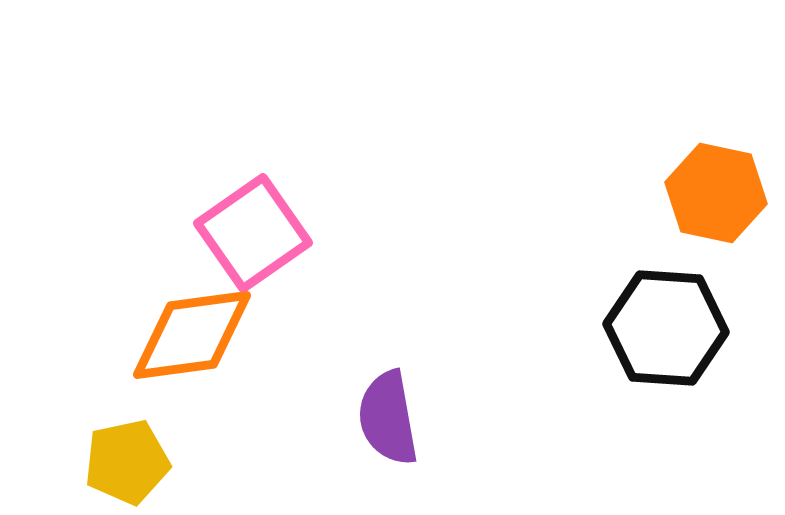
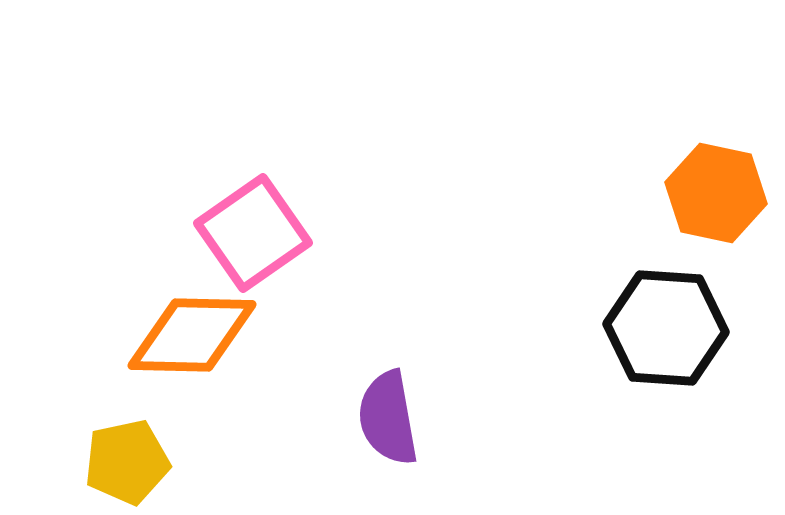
orange diamond: rotated 9 degrees clockwise
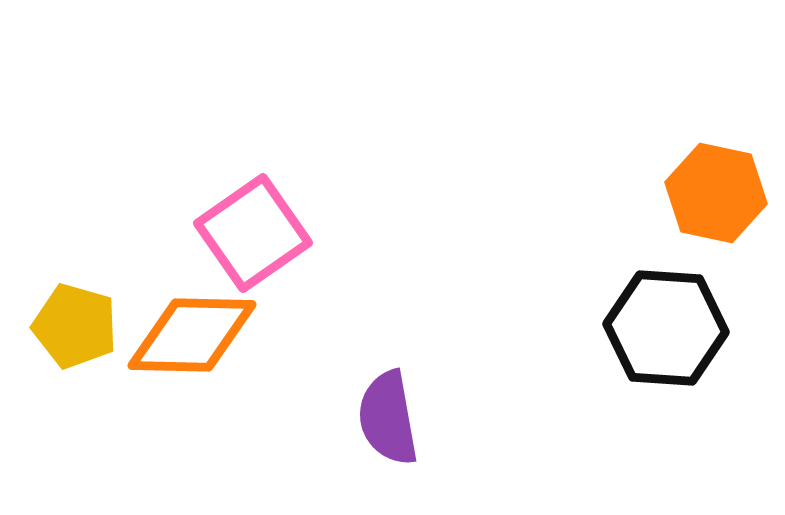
yellow pentagon: moved 52 px left, 136 px up; rotated 28 degrees clockwise
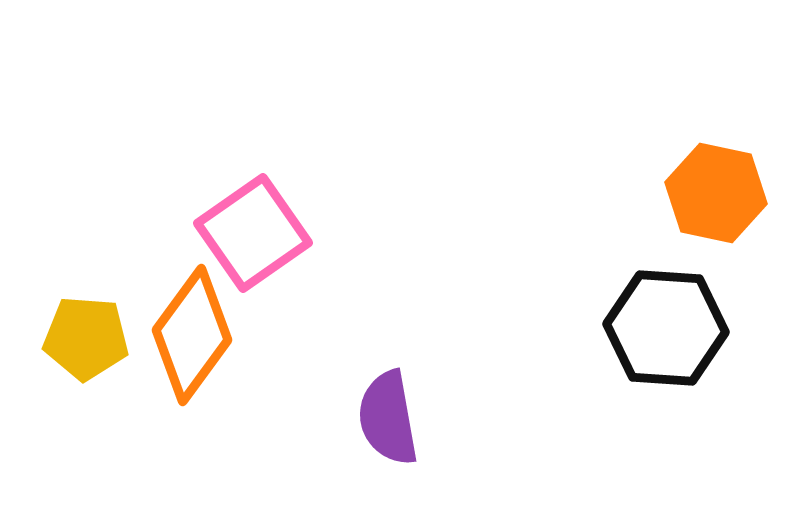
yellow pentagon: moved 11 px right, 12 px down; rotated 12 degrees counterclockwise
orange diamond: rotated 55 degrees counterclockwise
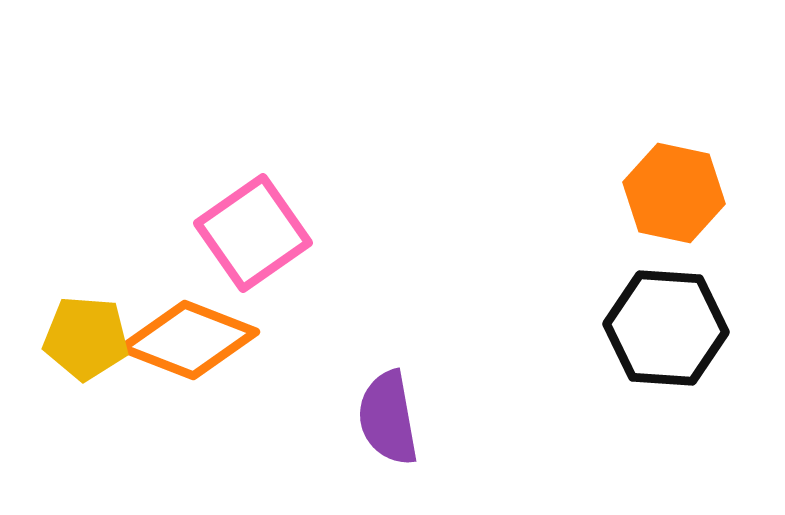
orange hexagon: moved 42 px left
orange diamond: moved 3 px left, 5 px down; rotated 75 degrees clockwise
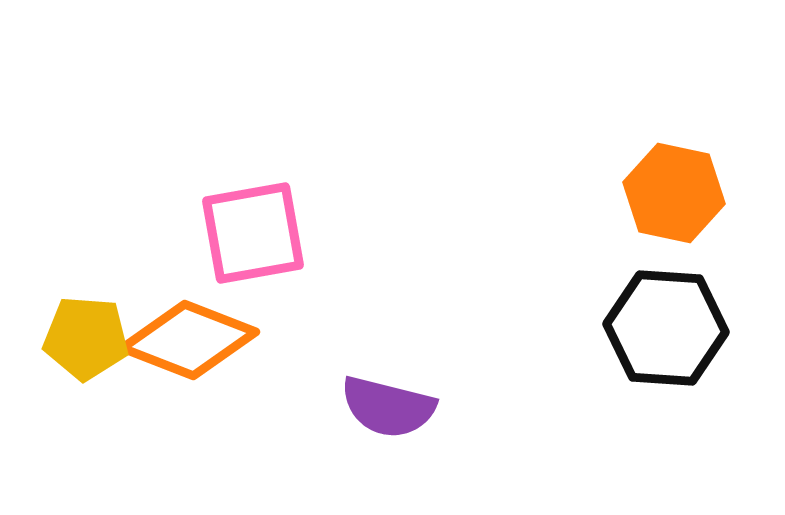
pink square: rotated 25 degrees clockwise
purple semicircle: moved 11 px up; rotated 66 degrees counterclockwise
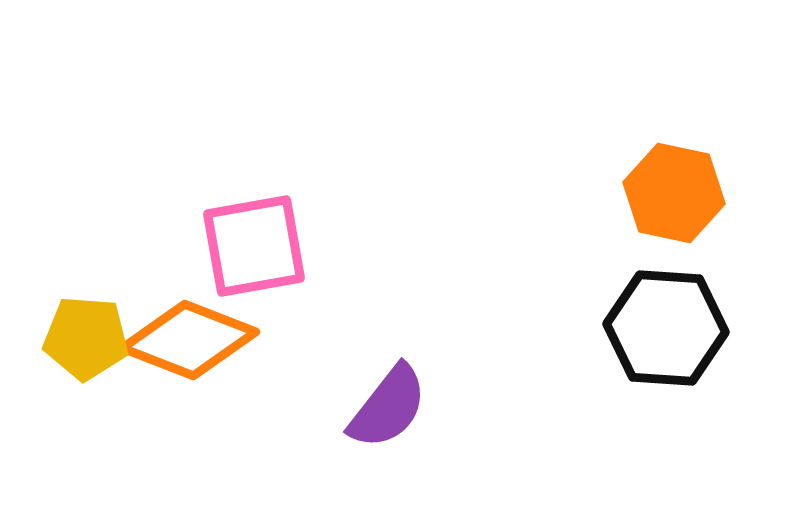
pink square: moved 1 px right, 13 px down
purple semicircle: rotated 66 degrees counterclockwise
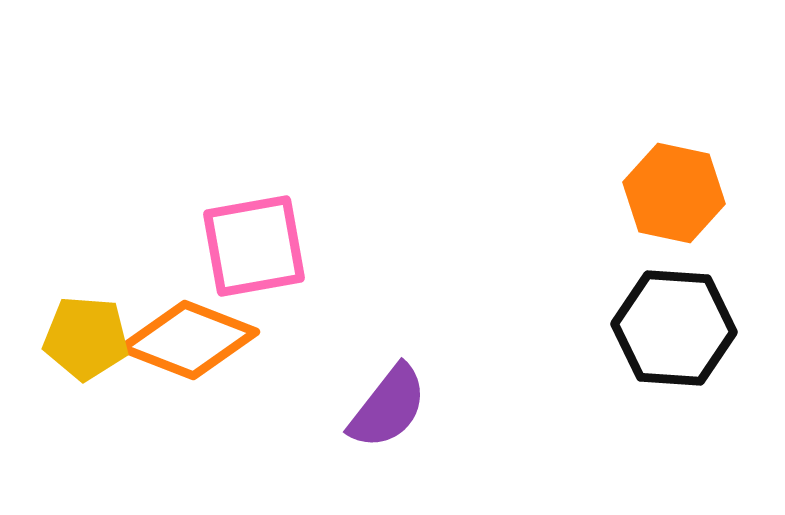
black hexagon: moved 8 px right
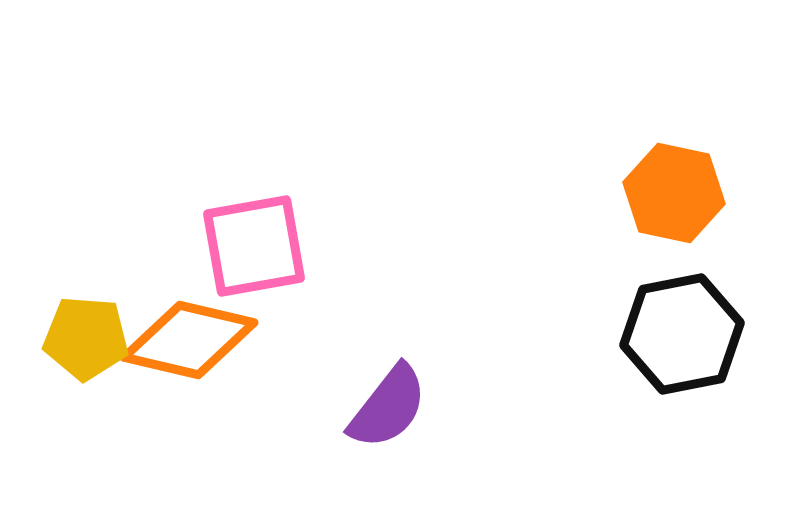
black hexagon: moved 8 px right, 6 px down; rotated 15 degrees counterclockwise
orange diamond: rotated 8 degrees counterclockwise
